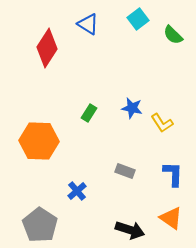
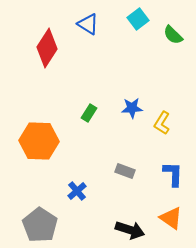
blue star: rotated 15 degrees counterclockwise
yellow L-shape: rotated 65 degrees clockwise
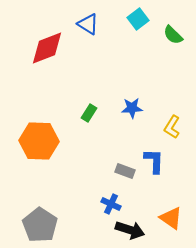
red diamond: rotated 36 degrees clockwise
yellow L-shape: moved 10 px right, 4 px down
blue L-shape: moved 19 px left, 13 px up
blue cross: moved 34 px right, 13 px down; rotated 24 degrees counterclockwise
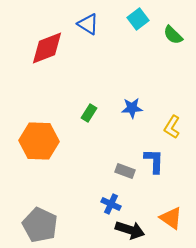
gray pentagon: rotated 8 degrees counterclockwise
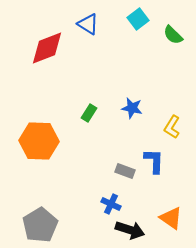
blue star: rotated 15 degrees clockwise
gray pentagon: rotated 16 degrees clockwise
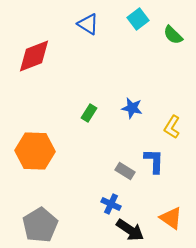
red diamond: moved 13 px left, 8 px down
orange hexagon: moved 4 px left, 10 px down
gray rectangle: rotated 12 degrees clockwise
black arrow: rotated 16 degrees clockwise
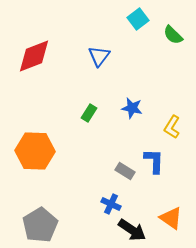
blue triangle: moved 11 px right, 32 px down; rotated 35 degrees clockwise
black arrow: moved 2 px right
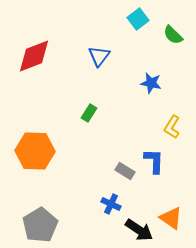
blue star: moved 19 px right, 25 px up
black arrow: moved 7 px right
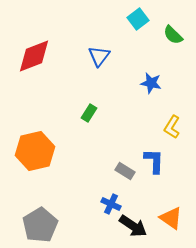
orange hexagon: rotated 15 degrees counterclockwise
black arrow: moved 6 px left, 4 px up
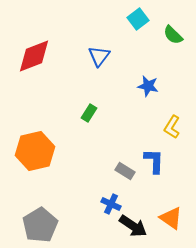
blue star: moved 3 px left, 3 px down
